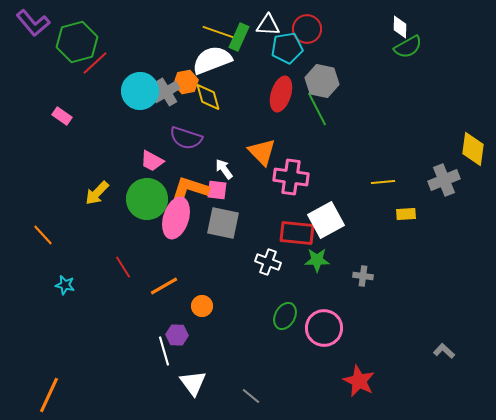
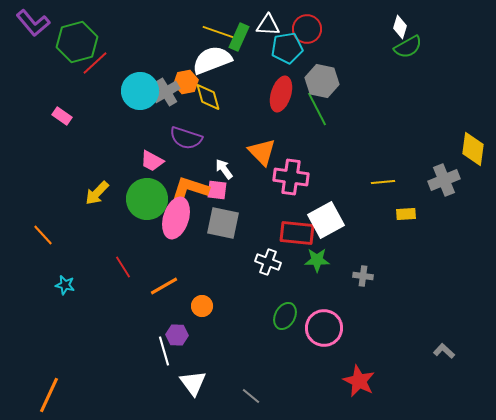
white diamond at (400, 27): rotated 15 degrees clockwise
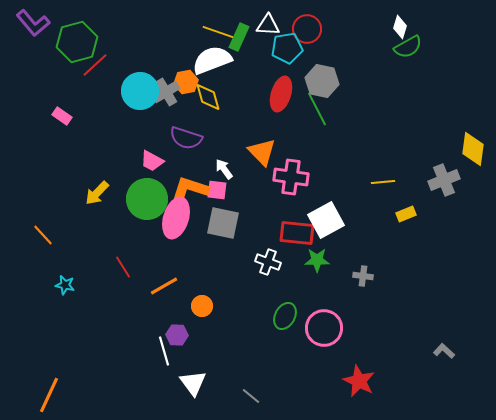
red line at (95, 63): moved 2 px down
yellow rectangle at (406, 214): rotated 18 degrees counterclockwise
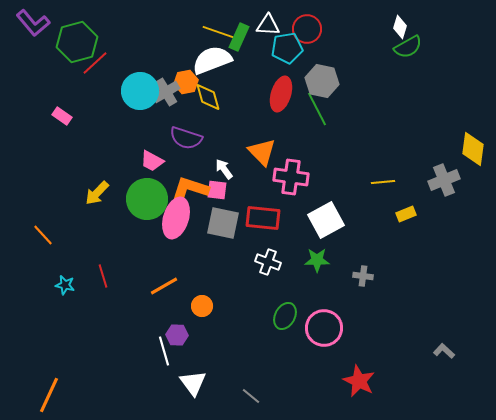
red line at (95, 65): moved 2 px up
red rectangle at (297, 233): moved 34 px left, 15 px up
red line at (123, 267): moved 20 px left, 9 px down; rotated 15 degrees clockwise
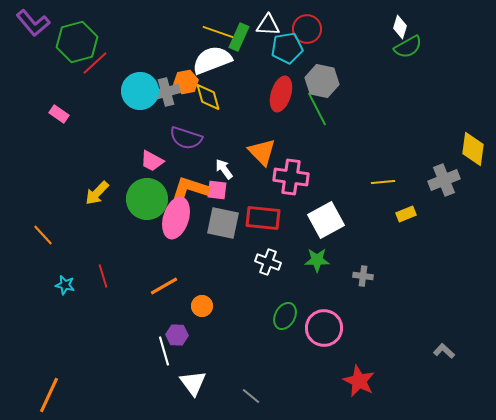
gray cross at (166, 92): rotated 16 degrees clockwise
pink rectangle at (62, 116): moved 3 px left, 2 px up
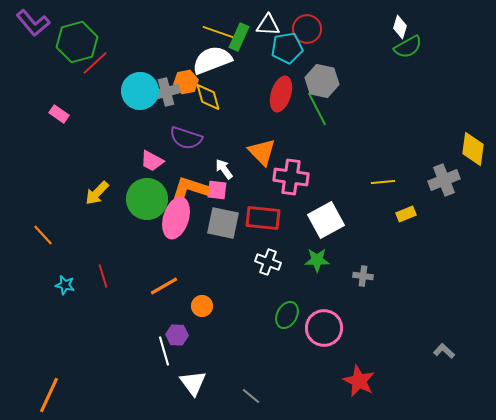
green ellipse at (285, 316): moved 2 px right, 1 px up
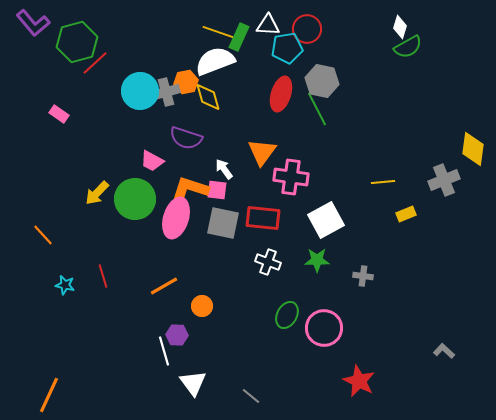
white semicircle at (212, 60): moved 3 px right, 1 px down
orange triangle at (262, 152): rotated 20 degrees clockwise
green circle at (147, 199): moved 12 px left
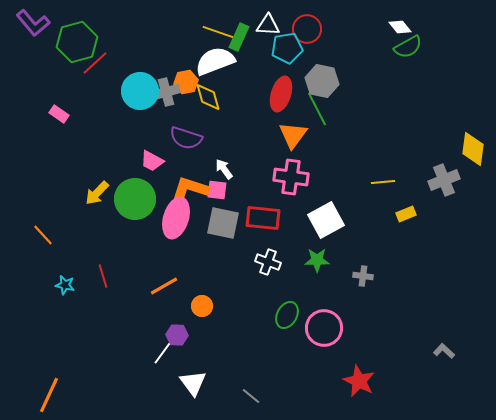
white diamond at (400, 27): rotated 55 degrees counterclockwise
orange triangle at (262, 152): moved 31 px right, 17 px up
white line at (164, 351): rotated 52 degrees clockwise
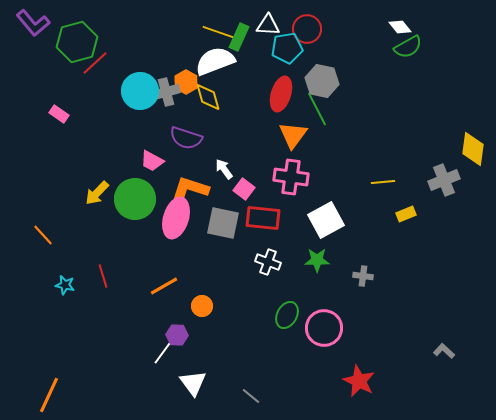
orange hexagon at (186, 82): rotated 20 degrees counterclockwise
pink square at (217, 190): moved 27 px right, 1 px up; rotated 30 degrees clockwise
